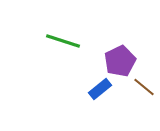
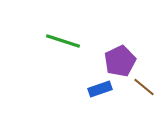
blue rectangle: rotated 20 degrees clockwise
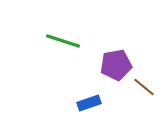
purple pentagon: moved 4 px left, 4 px down; rotated 16 degrees clockwise
blue rectangle: moved 11 px left, 14 px down
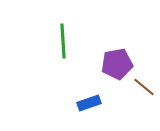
green line: rotated 68 degrees clockwise
purple pentagon: moved 1 px right, 1 px up
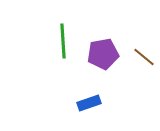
purple pentagon: moved 14 px left, 10 px up
brown line: moved 30 px up
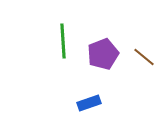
purple pentagon: rotated 12 degrees counterclockwise
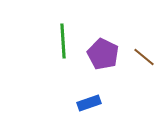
purple pentagon: rotated 24 degrees counterclockwise
